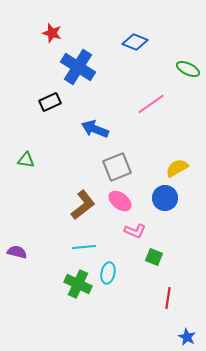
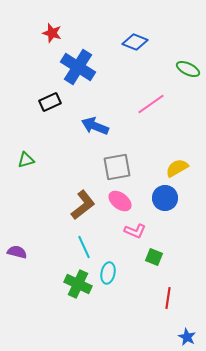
blue arrow: moved 3 px up
green triangle: rotated 24 degrees counterclockwise
gray square: rotated 12 degrees clockwise
cyan line: rotated 70 degrees clockwise
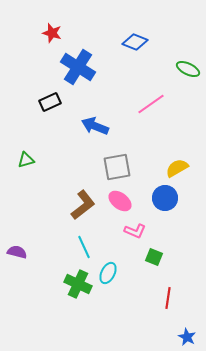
cyan ellipse: rotated 15 degrees clockwise
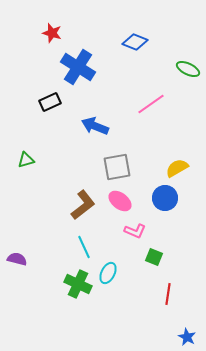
purple semicircle: moved 7 px down
red line: moved 4 px up
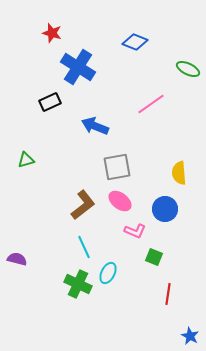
yellow semicircle: moved 2 px right, 5 px down; rotated 65 degrees counterclockwise
blue circle: moved 11 px down
blue star: moved 3 px right, 1 px up
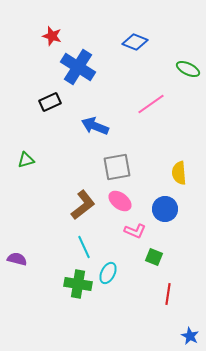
red star: moved 3 px down
green cross: rotated 16 degrees counterclockwise
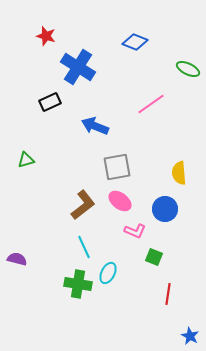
red star: moved 6 px left
